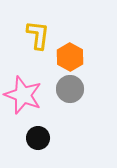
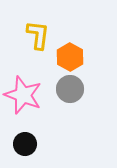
black circle: moved 13 px left, 6 px down
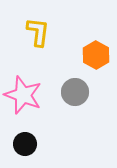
yellow L-shape: moved 3 px up
orange hexagon: moved 26 px right, 2 px up
gray circle: moved 5 px right, 3 px down
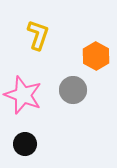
yellow L-shape: moved 3 px down; rotated 12 degrees clockwise
orange hexagon: moved 1 px down
gray circle: moved 2 px left, 2 px up
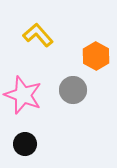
yellow L-shape: rotated 60 degrees counterclockwise
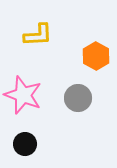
yellow L-shape: rotated 128 degrees clockwise
gray circle: moved 5 px right, 8 px down
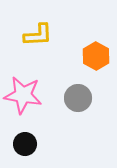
pink star: rotated 12 degrees counterclockwise
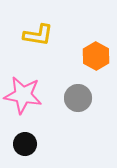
yellow L-shape: rotated 12 degrees clockwise
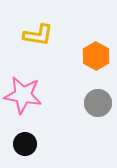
gray circle: moved 20 px right, 5 px down
